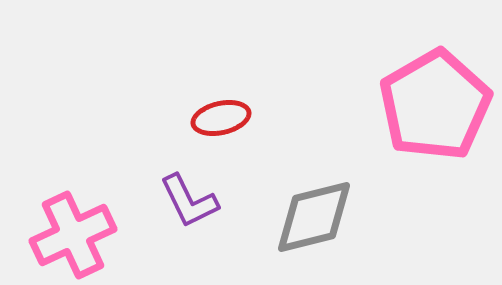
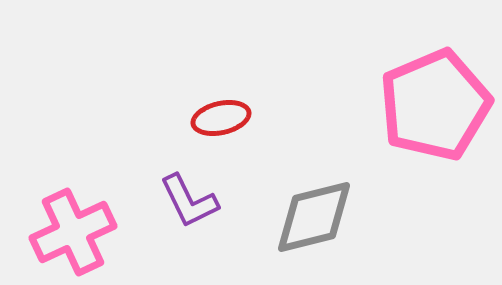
pink pentagon: rotated 7 degrees clockwise
pink cross: moved 3 px up
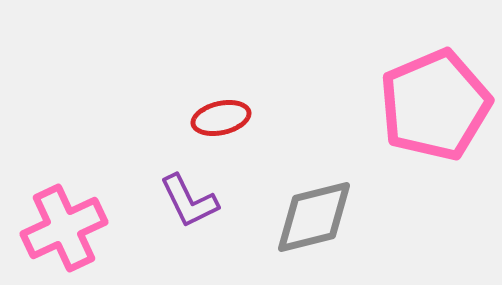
pink cross: moved 9 px left, 4 px up
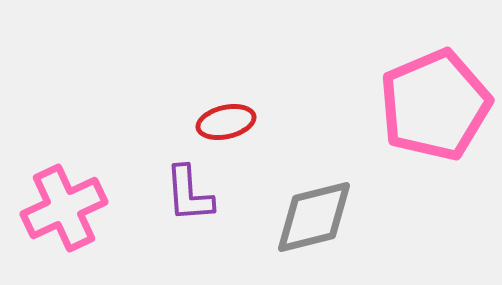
red ellipse: moved 5 px right, 4 px down
purple L-shape: moved 7 px up; rotated 22 degrees clockwise
pink cross: moved 20 px up
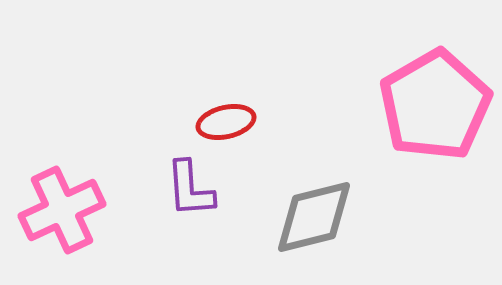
pink pentagon: rotated 7 degrees counterclockwise
purple L-shape: moved 1 px right, 5 px up
pink cross: moved 2 px left, 2 px down
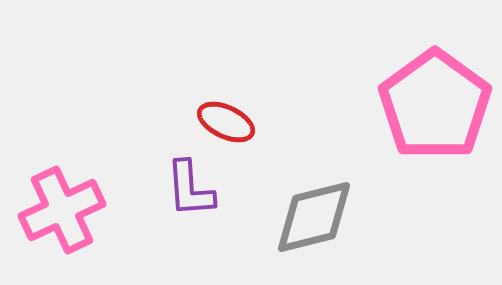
pink pentagon: rotated 6 degrees counterclockwise
red ellipse: rotated 38 degrees clockwise
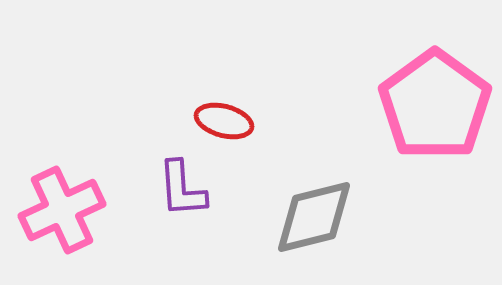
red ellipse: moved 2 px left, 1 px up; rotated 10 degrees counterclockwise
purple L-shape: moved 8 px left
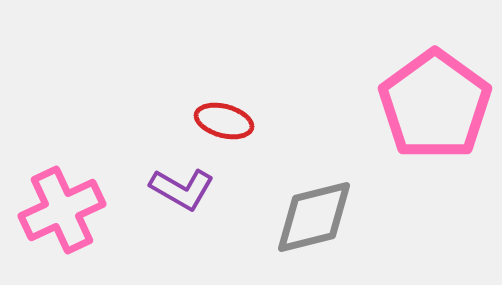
purple L-shape: rotated 56 degrees counterclockwise
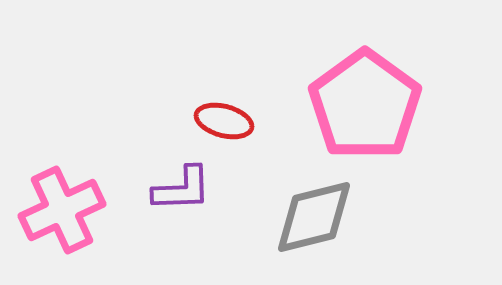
pink pentagon: moved 70 px left
purple L-shape: rotated 32 degrees counterclockwise
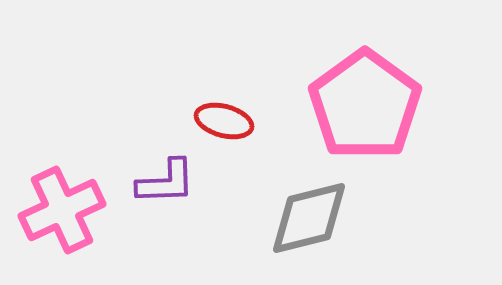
purple L-shape: moved 16 px left, 7 px up
gray diamond: moved 5 px left, 1 px down
